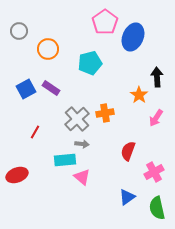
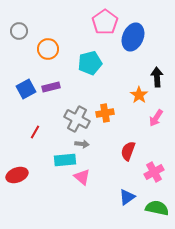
purple rectangle: moved 1 px up; rotated 48 degrees counterclockwise
gray cross: rotated 20 degrees counterclockwise
green semicircle: rotated 115 degrees clockwise
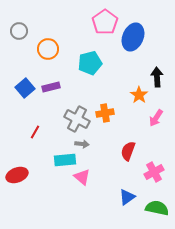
blue square: moved 1 px left, 1 px up; rotated 12 degrees counterclockwise
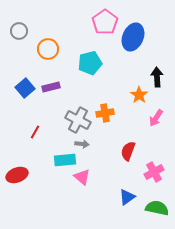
gray cross: moved 1 px right, 1 px down
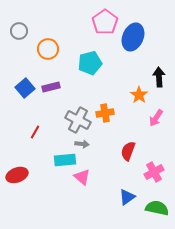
black arrow: moved 2 px right
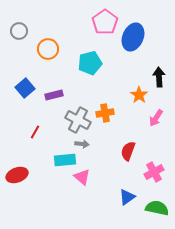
purple rectangle: moved 3 px right, 8 px down
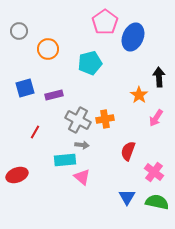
blue square: rotated 24 degrees clockwise
orange cross: moved 6 px down
gray arrow: moved 1 px down
pink cross: rotated 24 degrees counterclockwise
blue triangle: rotated 24 degrees counterclockwise
green semicircle: moved 6 px up
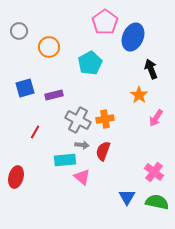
orange circle: moved 1 px right, 2 px up
cyan pentagon: rotated 15 degrees counterclockwise
black arrow: moved 8 px left, 8 px up; rotated 18 degrees counterclockwise
red semicircle: moved 25 px left
red ellipse: moved 1 px left, 2 px down; rotated 55 degrees counterclockwise
